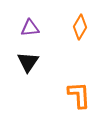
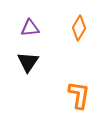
orange diamond: moved 1 px left, 1 px down
orange L-shape: rotated 12 degrees clockwise
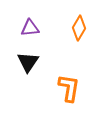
orange L-shape: moved 10 px left, 7 px up
